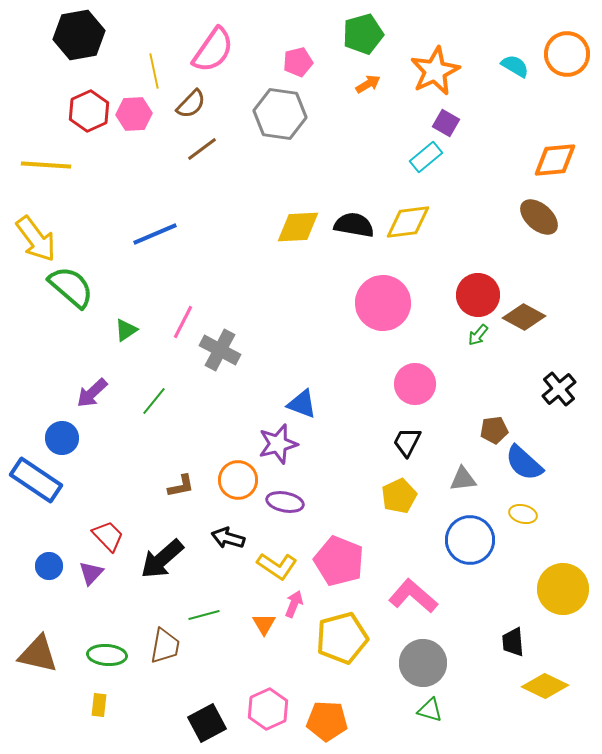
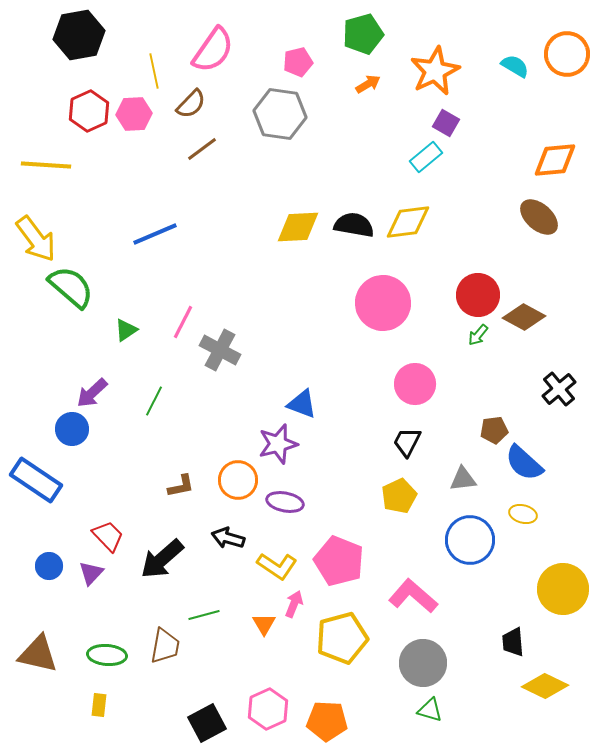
green line at (154, 401): rotated 12 degrees counterclockwise
blue circle at (62, 438): moved 10 px right, 9 px up
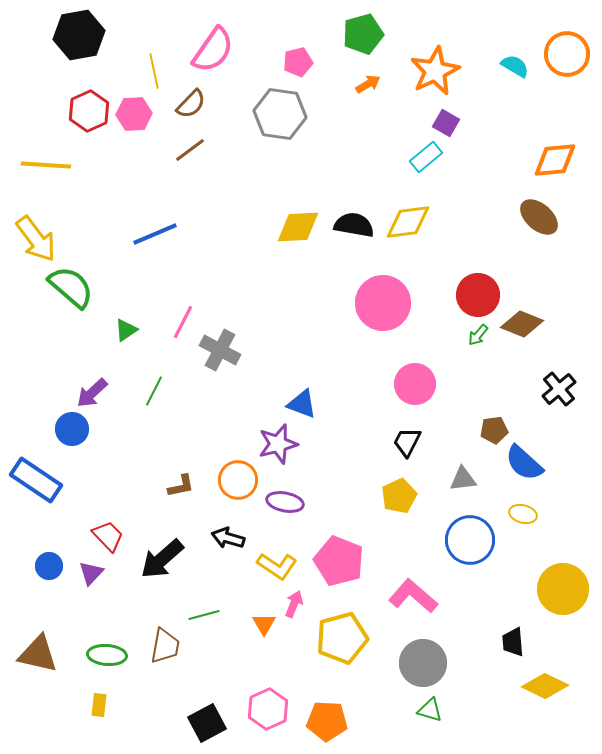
brown line at (202, 149): moved 12 px left, 1 px down
brown diamond at (524, 317): moved 2 px left, 7 px down; rotated 6 degrees counterclockwise
green line at (154, 401): moved 10 px up
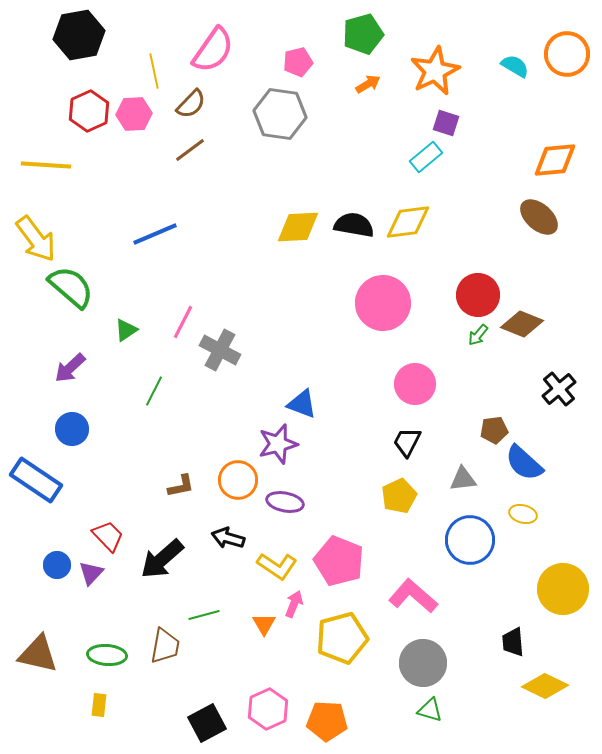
purple square at (446, 123): rotated 12 degrees counterclockwise
purple arrow at (92, 393): moved 22 px left, 25 px up
blue circle at (49, 566): moved 8 px right, 1 px up
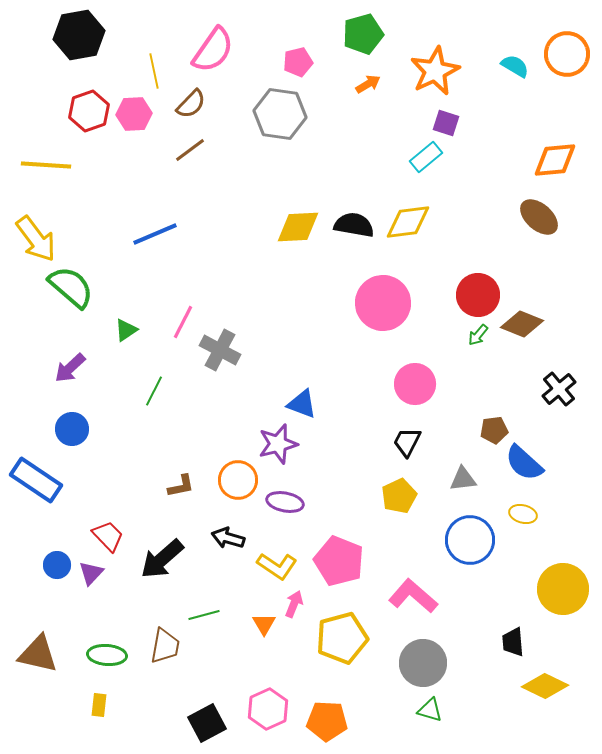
red hexagon at (89, 111): rotated 6 degrees clockwise
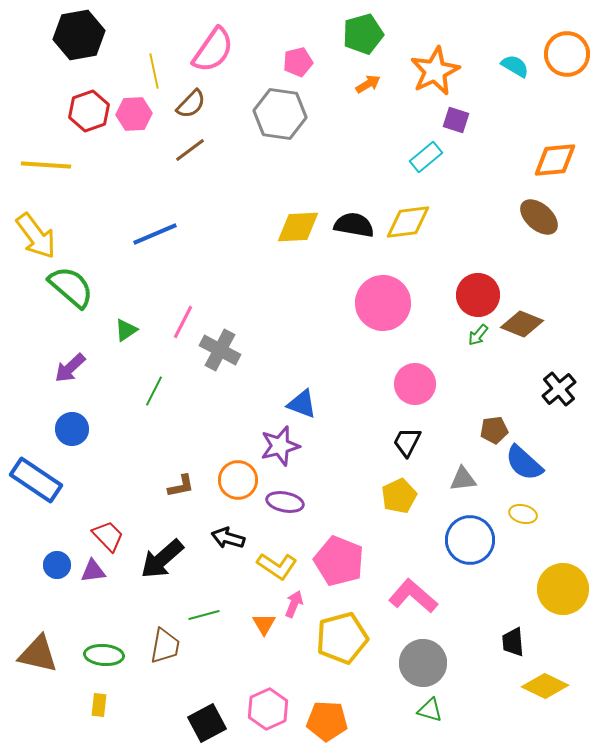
purple square at (446, 123): moved 10 px right, 3 px up
yellow arrow at (36, 239): moved 3 px up
purple star at (278, 444): moved 2 px right, 2 px down
purple triangle at (91, 573): moved 2 px right, 2 px up; rotated 40 degrees clockwise
green ellipse at (107, 655): moved 3 px left
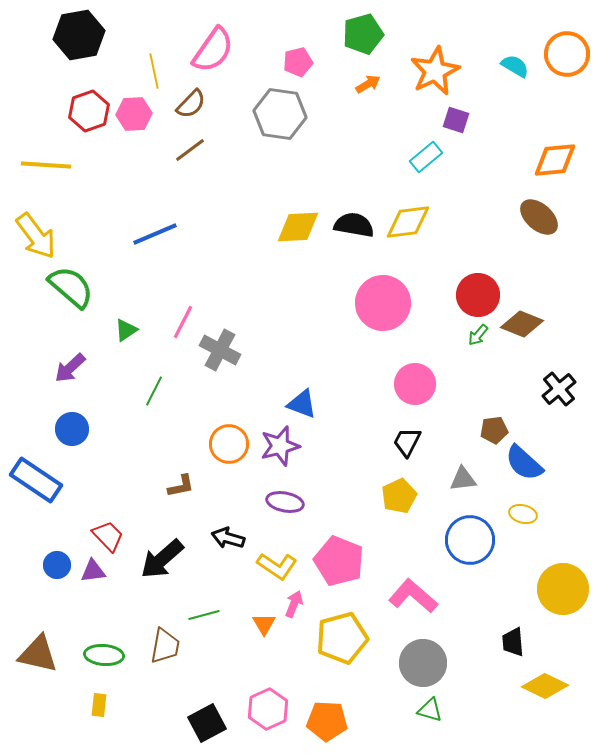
orange circle at (238, 480): moved 9 px left, 36 px up
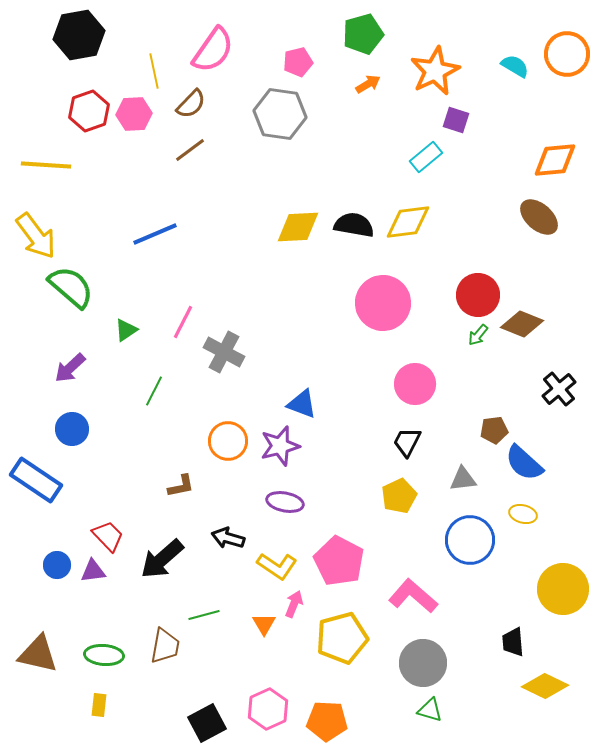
gray cross at (220, 350): moved 4 px right, 2 px down
orange circle at (229, 444): moved 1 px left, 3 px up
pink pentagon at (339, 561): rotated 6 degrees clockwise
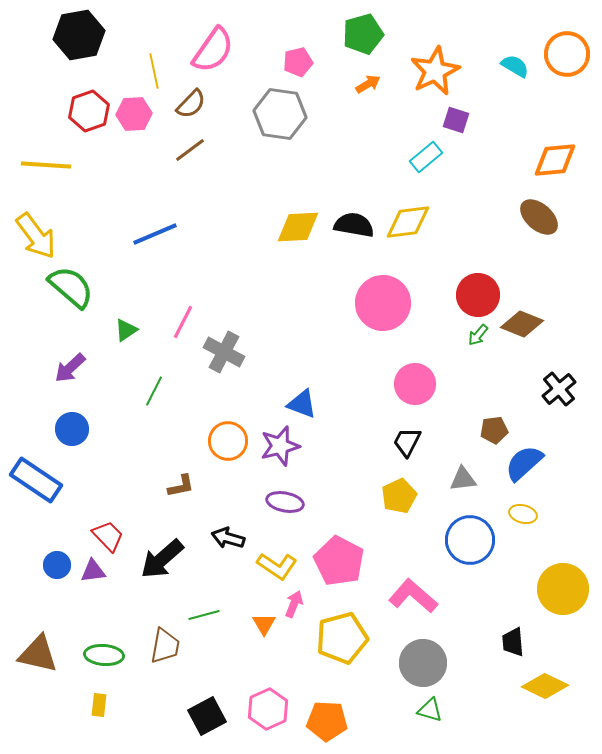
blue semicircle at (524, 463): rotated 96 degrees clockwise
black square at (207, 723): moved 7 px up
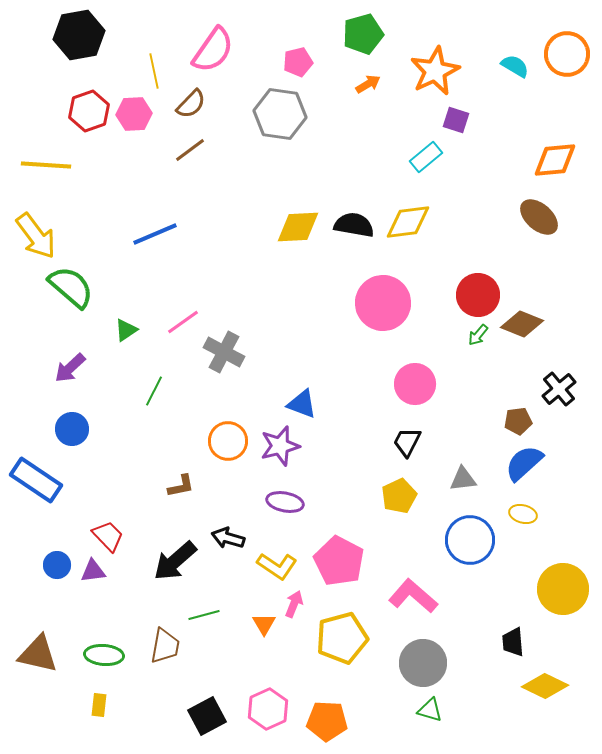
pink line at (183, 322): rotated 28 degrees clockwise
brown pentagon at (494, 430): moved 24 px right, 9 px up
black arrow at (162, 559): moved 13 px right, 2 px down
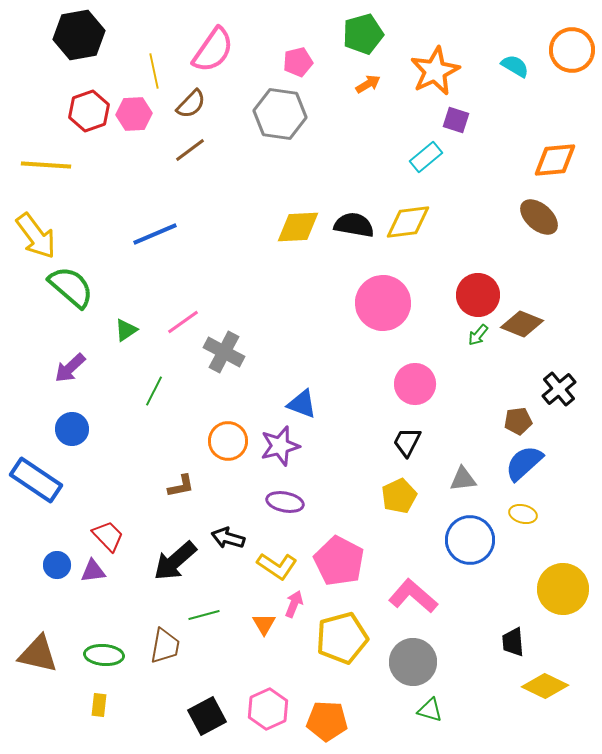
orange circle at (567, 54): moved 5 px right, 4 px up
gray circle at (423, 663): moved 10 px left, 1 px up
